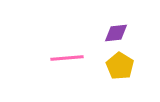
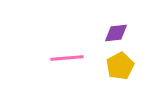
yellow pentagon: rotated 12 degrees clockwise
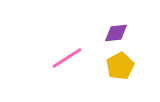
pink line: rotated 28 degrees counterclockwise
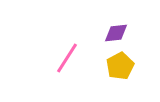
pink line: rotated 24 degrees counterclockwise
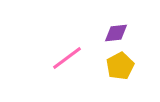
pink line: rotated 20 degrees clockwise
